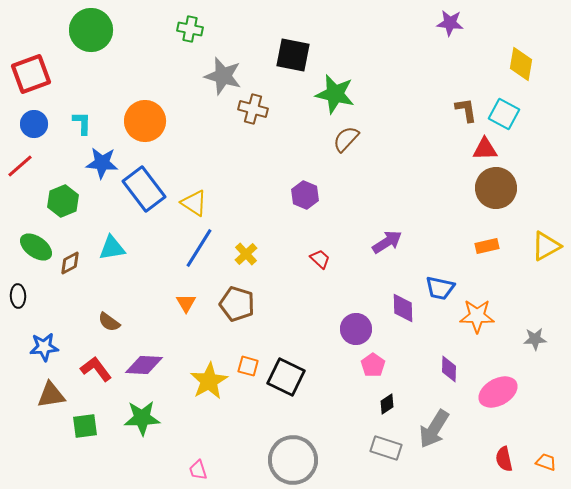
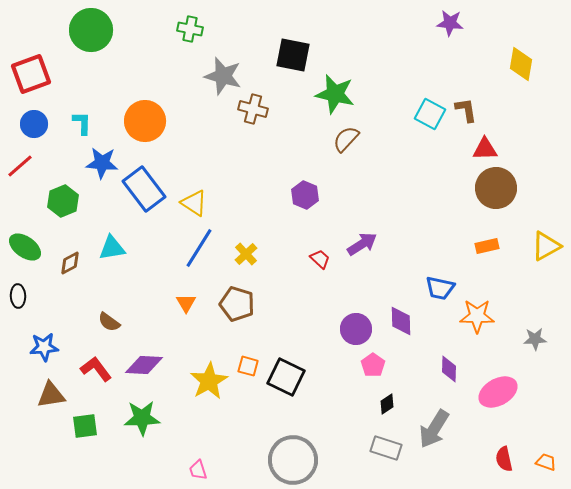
cyan square at (504, 114): moved 74 px left
purple arrow at (387, 242): moved 25 px left, 2 px down
green ellipse at (36, 247): moved 11 px left
purple diamond at (403, 308): moved 2 px left, 13 px down
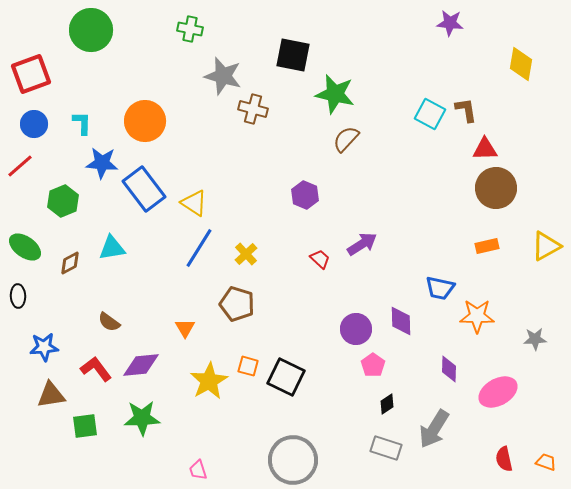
orange triangle at (186, 303): moved 1 px left, 25 px down
purple diamond at (144, 365): moved 3 px left; rotated 9 degrees counterclockwise
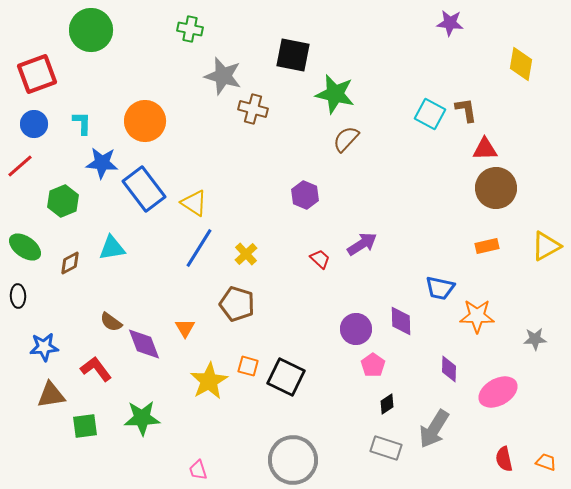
red square at (31, 74): moved 6 px right
brown semicircle at (109, 322): moved 2 px right
purple diamond at (141, 365): moved 3 px right, 21 px up; rotated 75 degrees clockwise
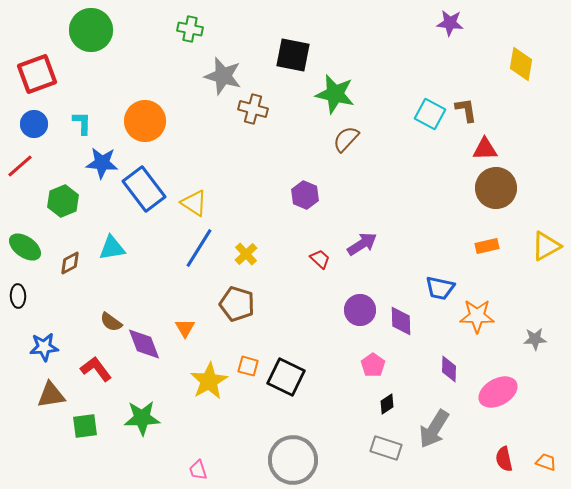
purple circle at (356, 329): moved 4 px right, 19 px up
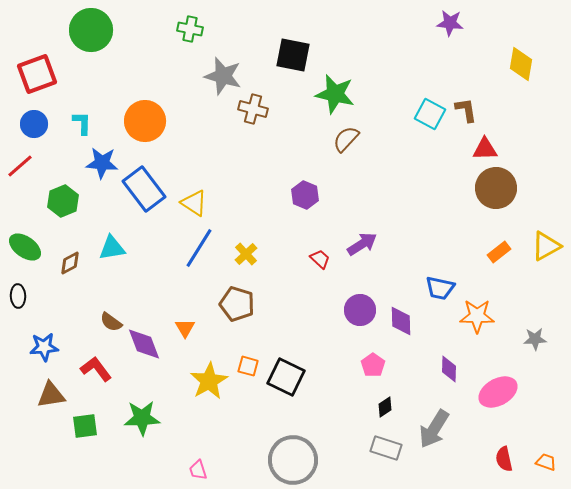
orange rectangle at (487, 246): moved 12 px right, 6 px down; rotated 25 degrees counterclockwise
black diamond at (387, 404): moved 2 px left, 3 px down
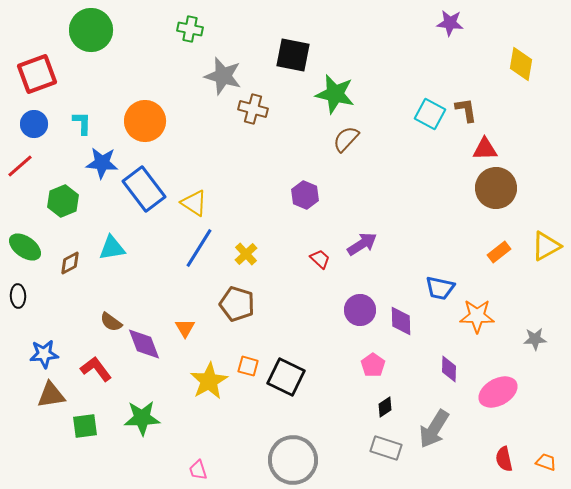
blue star at (44, 347): moved 7 px down
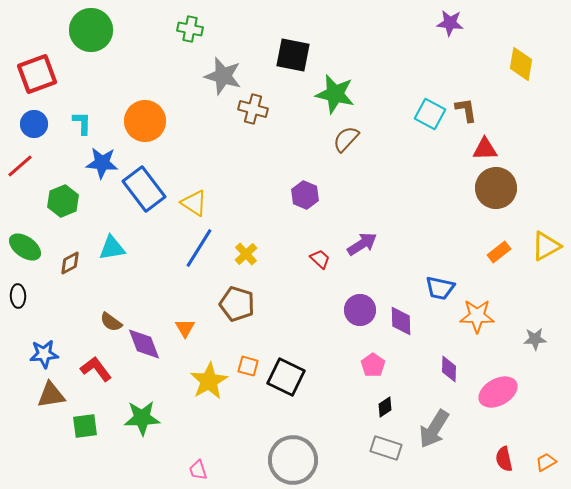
orange trapezoid at (546, 462): rotated 50 degrees counterclockwise
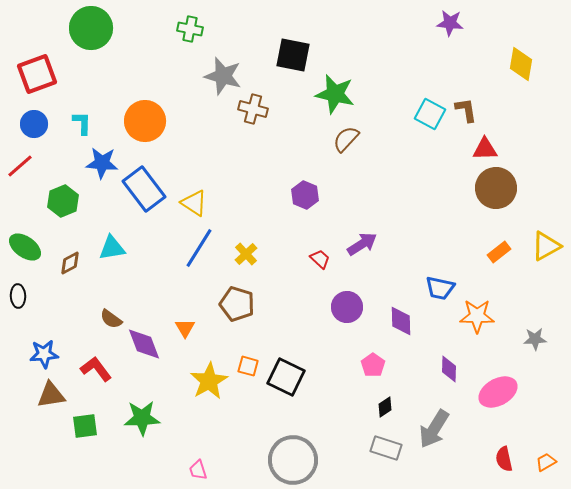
green circle at (91, 30): moved 2 px up
purple circle at (360, 310): moved 13 px left, 3 px up
brown semicircle at (111, 322): moved 3 px up
